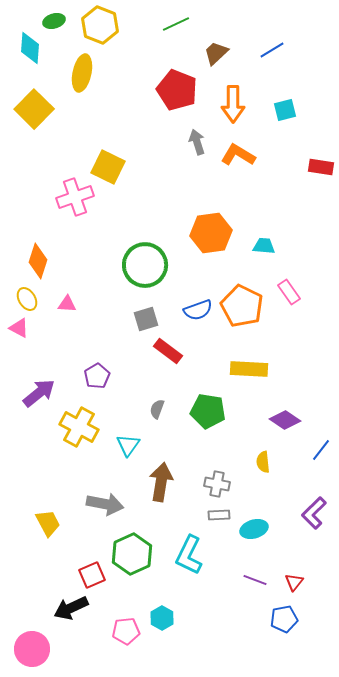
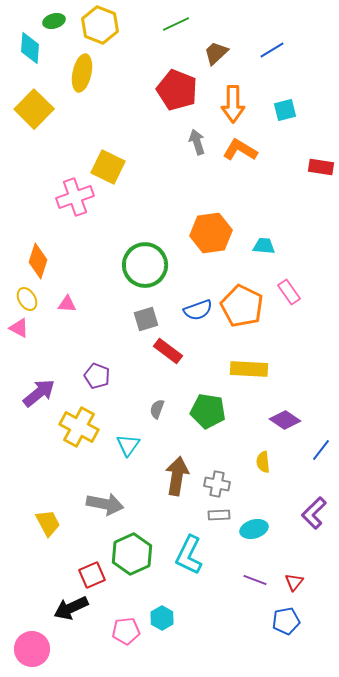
orange L-shape at (238, 155): moved 2 px right, 5 px up
purple pentagon at (97, 376): rotated 20 degrees counterclockwise
brown arrow at (161, 482): moved 16 px right, 6 px up
blue pentagon at (284, 619): moved 2 px right, 2 px down
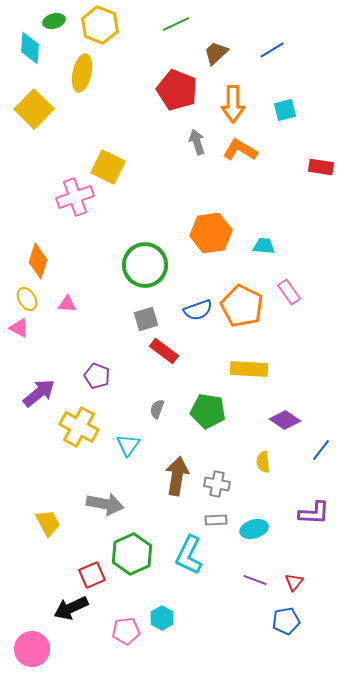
red rectangle at (168, 351): moved 4 px left
purple L-shape at (314, 513): rotated 132 degrees counterclockwise
gray rectangle at (219, 515): moved 3 px left, 5 px down
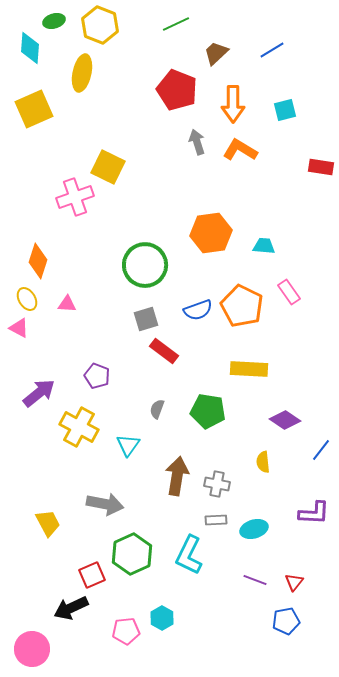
yellow square at (34, 109): rotated 21 degrees clockwise
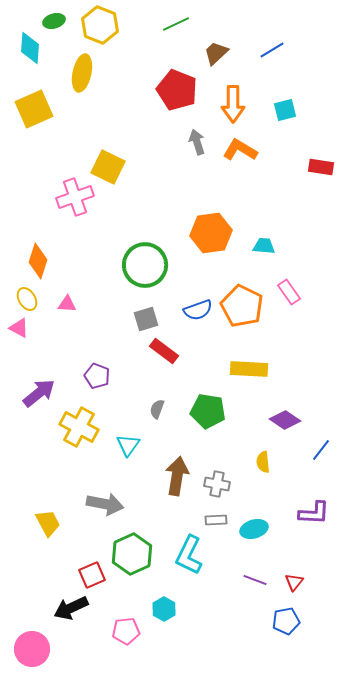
cyan hexagon at (162, 618): moved 2 px right, 9 px up
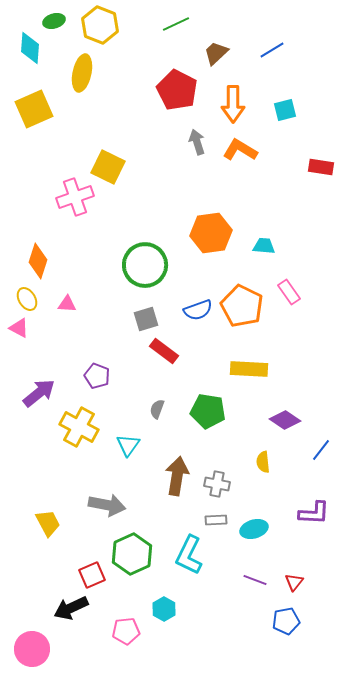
red pentagon at (177, 90): rotated 6 degrees clockwise
gray arrow at (105, 504): moved 2 px right, 1 px down
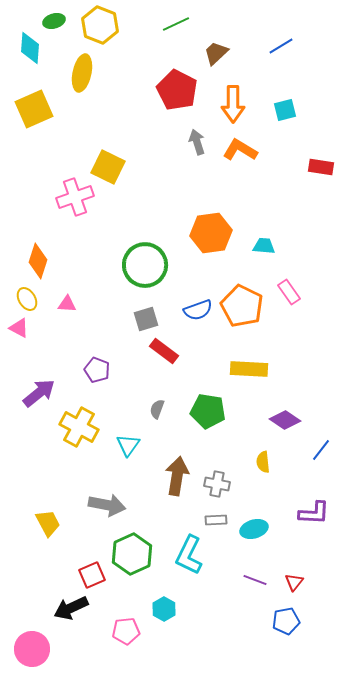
blue line at (272, 50): moved 9 px right, 4 px up
purple pentagon at (97, 376): moved 6 px up
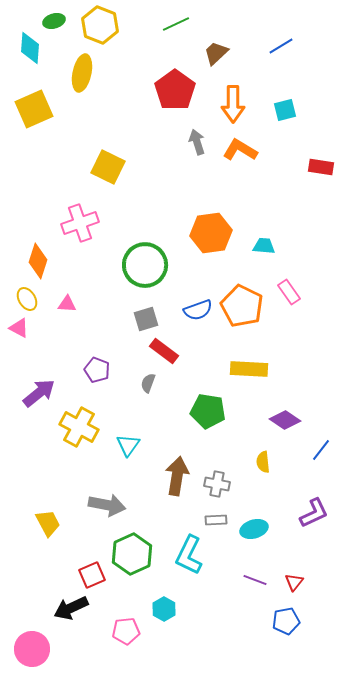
red pentagon at (177, 90): moved 2 px left; rotated 9 degrees clockwise
pink cross at (75, 197): moved 5 px right, 26 px down
gray semicircle at (157, 409): moved 9 px left, 26 px up
purple L-shape at (314, 513): rotated 28 degrees counterclockwise
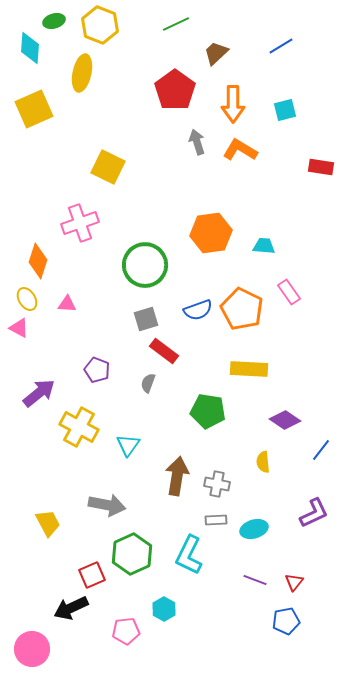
orange pentagon at (242, 306): moved 3 px down
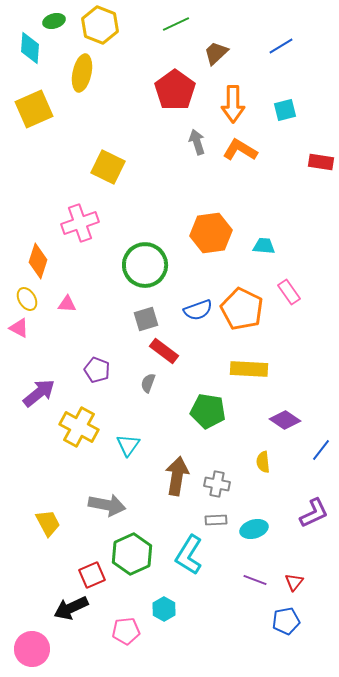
red rectangle at (321, 167): moved 5 px up
cyan L-shape at (189, 555): rotated 6 degrees clockwise
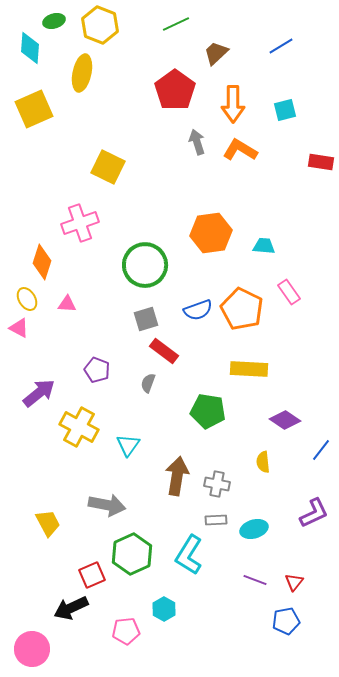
orange diamond at (38, 261): moved 4 px right, 1 px down
